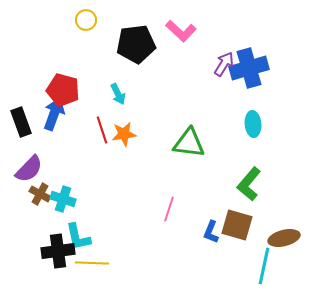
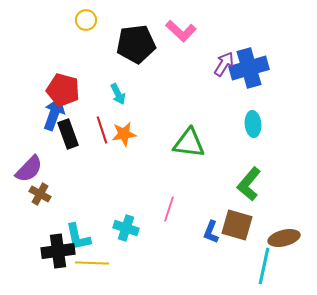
black rectangle: moved 47 px right, 12 px down
cyan cross: moved 63 px right, 29 px down
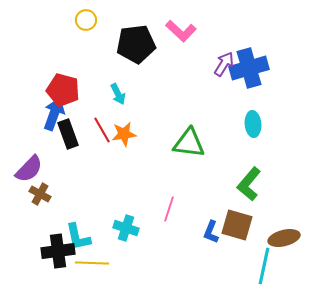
red line: rotated 12 degrees counterclockwise
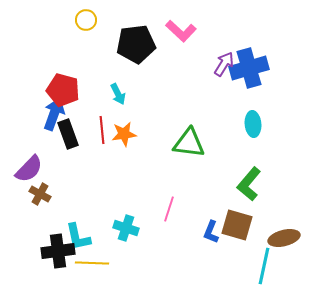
red line: rotated 24 degrees clockwise
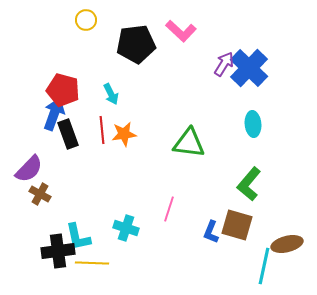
blue cross: rotated 30 degrees counterclockwise
cyan arrow: moved 7 px left
brown ellipse: moved 3 px right, 6 px down
